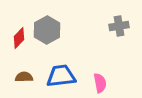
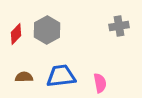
red diamond: moved 3 px left, 4 px up
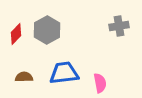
blue trapezoid: moved 3 px right, 3 px up
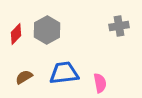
brown semicircle: rotated 30 degrees counterclockwise
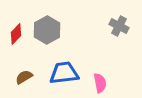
gray cross: rotated 36 degrees clockwise
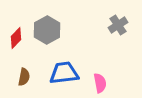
gray cross: moved 1 px left, 1 px up; rotated 30 degrees clockwise
red diamond: moved 4 px down
brown semicircle: rotated 132 degrees clockwise
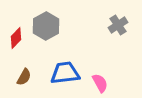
gray hexagon: moved 1 px left, 4 px up
blue trapezoid: moved 1 px right
brown semicircle: rotated 18 degrees clockwise
pink semicircle: rotated 18 degrees counterclockwise
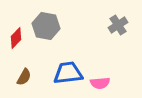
gray hexagon: rotated 20 degrees counterclockwise
blue trapezoid: moved 3 px right
pink semicircle: rotated 114 degrees clockwise
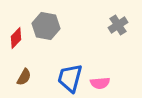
blue trapezoid: moved 2 px right, 5 px down; rotated 68 degrees counterclockwise
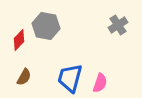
red diamond: moved 3 px right, 2 px down
pink semicircle: rotated 66 degrees counterclockwise
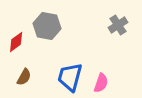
gray hexagon: moved 1 px right
red diamond: moved 3 px left, 2 px down; rotated 10 degrees clockwise
blue trapezoid: moved 1 px up
pink semicircle: moved 1 px right
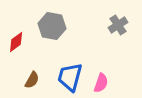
gray hexagon: moved 5 px right
brown semicircle: moved 8 px right, 3 px down
